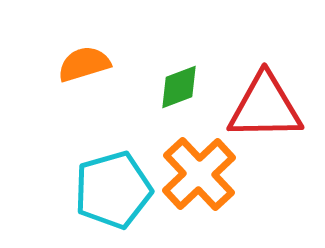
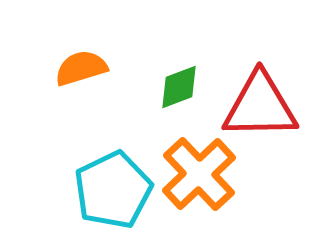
orange semicircle: moved 3 px left, 4 px down
red triangle: moved 5 px left, 1 px up
cyan pentagon: rotated 10 degrees counterclockwise
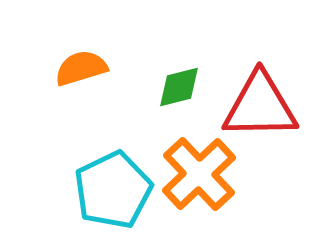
green diamond: rotated 6 degrees clockwise
